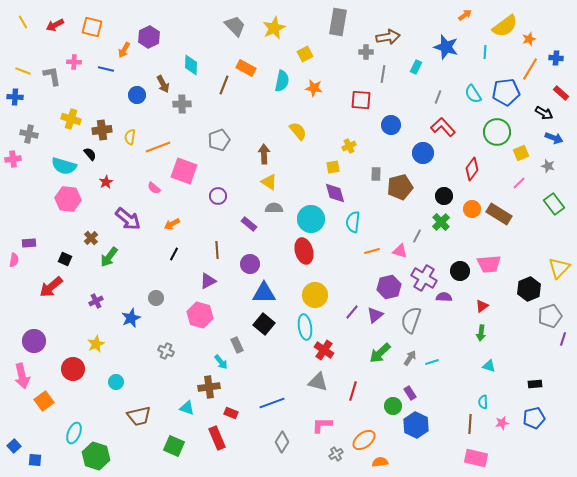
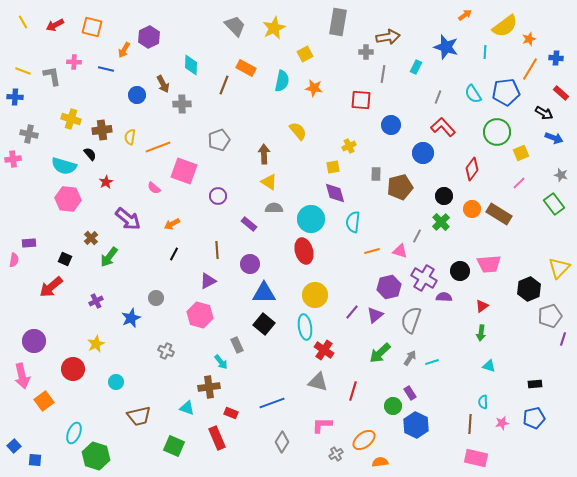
gray star at (548, 166): moved 13 px right, 9 px down
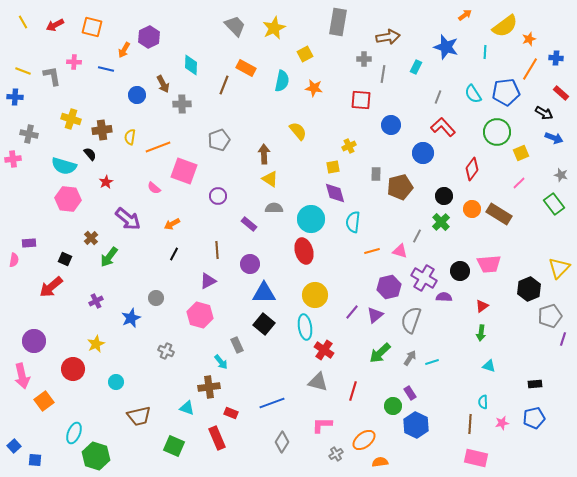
gray cross at (366, 52): moved 2 px left, 7 px down
yellow triangle at (269, 182): moved 1 px right, 3 px up
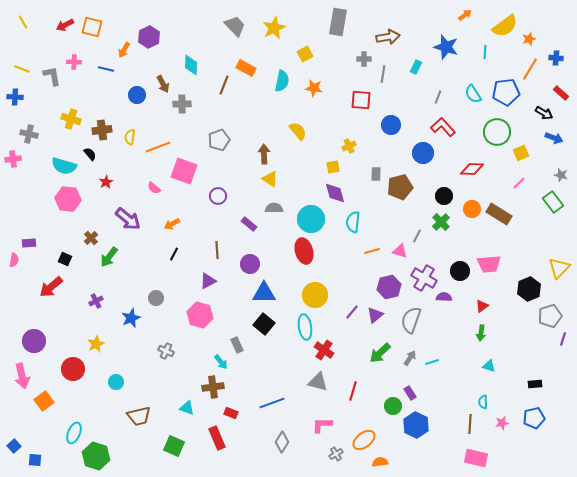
red arrow at (55, 25): moved 10 px right
yellow line at (23, 71): moved 1 px left, 2 px up
red diamond at (472, 169): rotated 55 degrees clockwise
green rectangle at (554, 204): moved 1 px left, 2 px up
brown cross at (209, 387): moved 4 px right
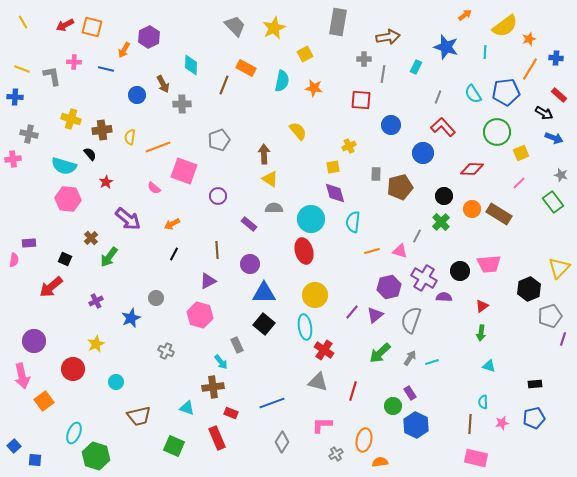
red rectangle at (561, 93): moved 2 px left, 2 px down
orange ellipse at (364, 440): rotated 40 degrees counterclockwise
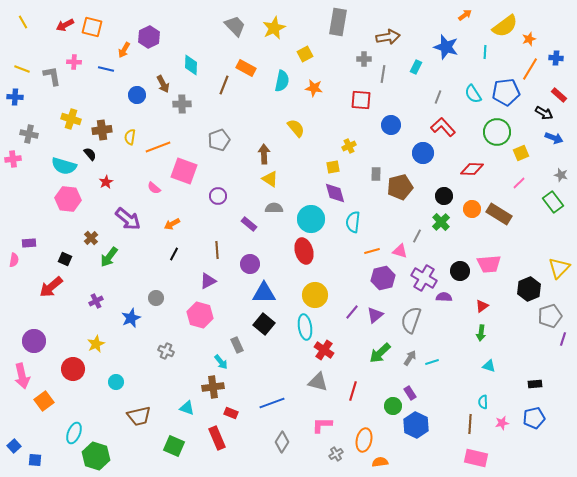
yellow semicircle at (298, 131): moved 2 px left, 3 px up
purple hexagon at (389, 287): moved 6 px left, 9 px up
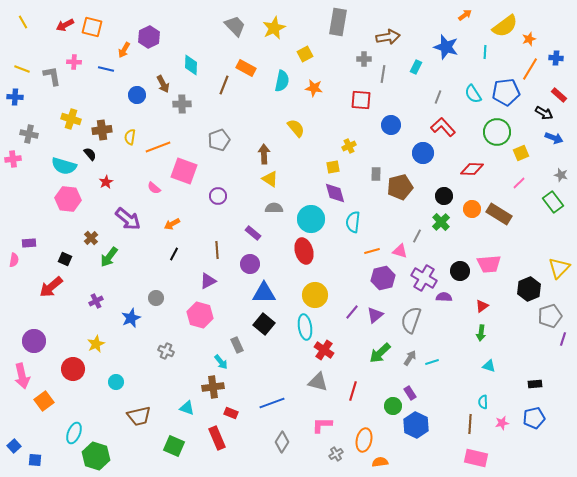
purple rectangle at (249, 224): moved 4 px right, 9 px down
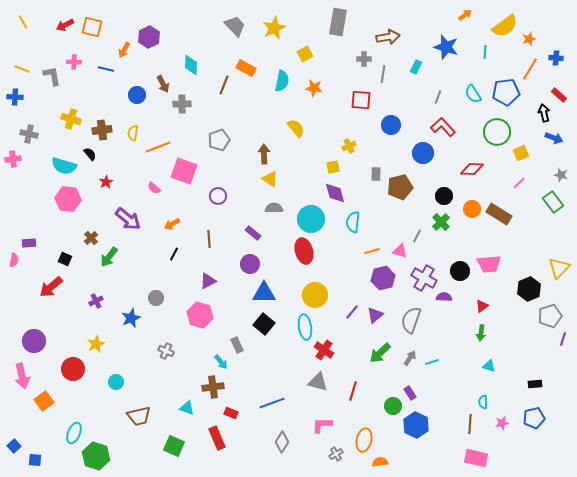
black arrow at (544, 113): rotated 132 degrees counterclockwise
yellow semicircle at (130, 137): moved 3 px right, 4 px up
brown line at (217, 250): moved 8 px left, 11 px up
